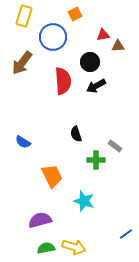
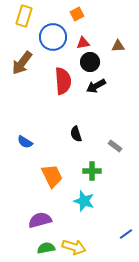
orange square: moved 2 px right
red triangle: moved 20 px left, 8 px down
blue semicircle: moved 2 px right
green cross: moved 4 px left, 11 px down
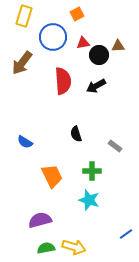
black circle: moved 9 px right, 7 px up
cyan star: moved 5 px right, 1 px up
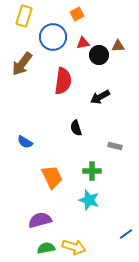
brown arrow: moved 1 px down
red semicircle: rotated 12 degrees clockwise
black arrow: moved 4 px right, 11 px down
black semicircle: moved 6 px up
gray rectangle: rotated 24 degrees counterclockwise
orange trapezoid: moved 1 px down
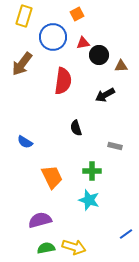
brown triangle: moved 3 px right, 20 px down
black arrow: moved 5 px right, 2 px up
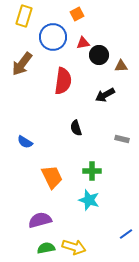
gray rectangle: moved 7 px right, 7 px up
